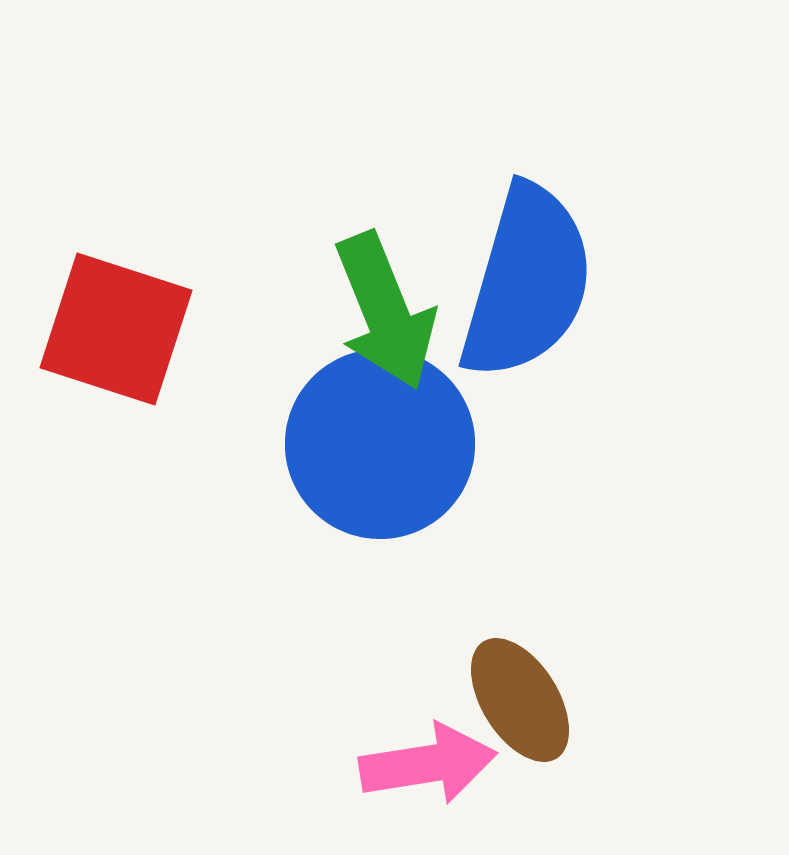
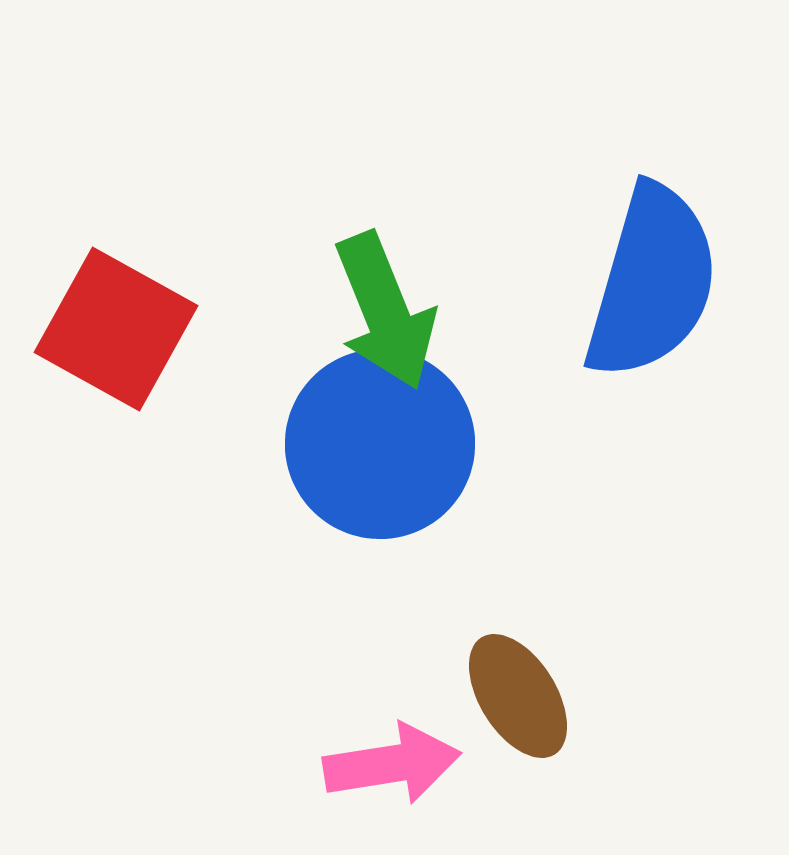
blue semicircle: moved 125 px right
red square: rotated 11 degrees clockwise
brown ellipse: moved 2 px left, 4 px up
pink arrow: moved 36 px left
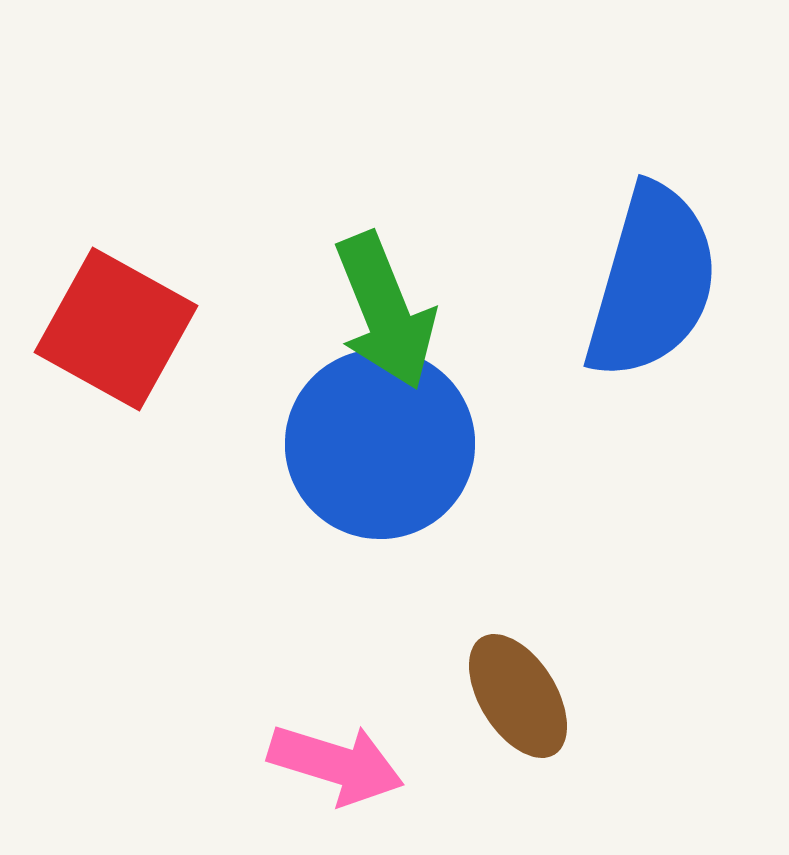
pink arrow: moved 56 px left; rotated 26 degrees clockwise
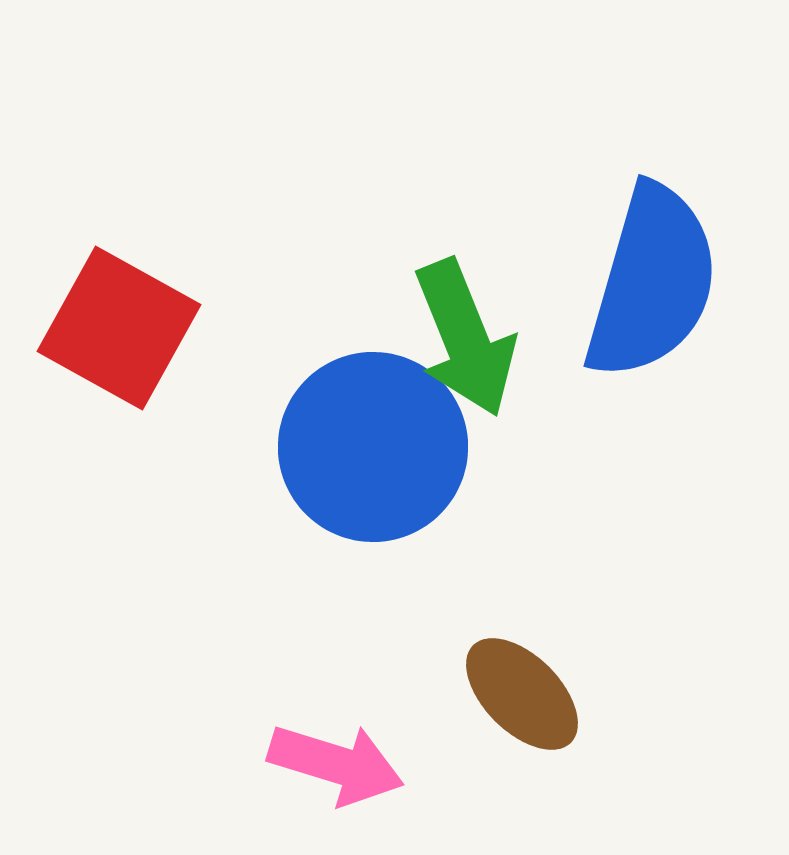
green arrow: moved 80 px right, 27 px down
red square: moved 3 px right, 1 px up
blue circle: moved 7 px left, 3 px down
brown ellipse: moved 4 px right, 2 px up; rotated 13 degrees counterclockwise
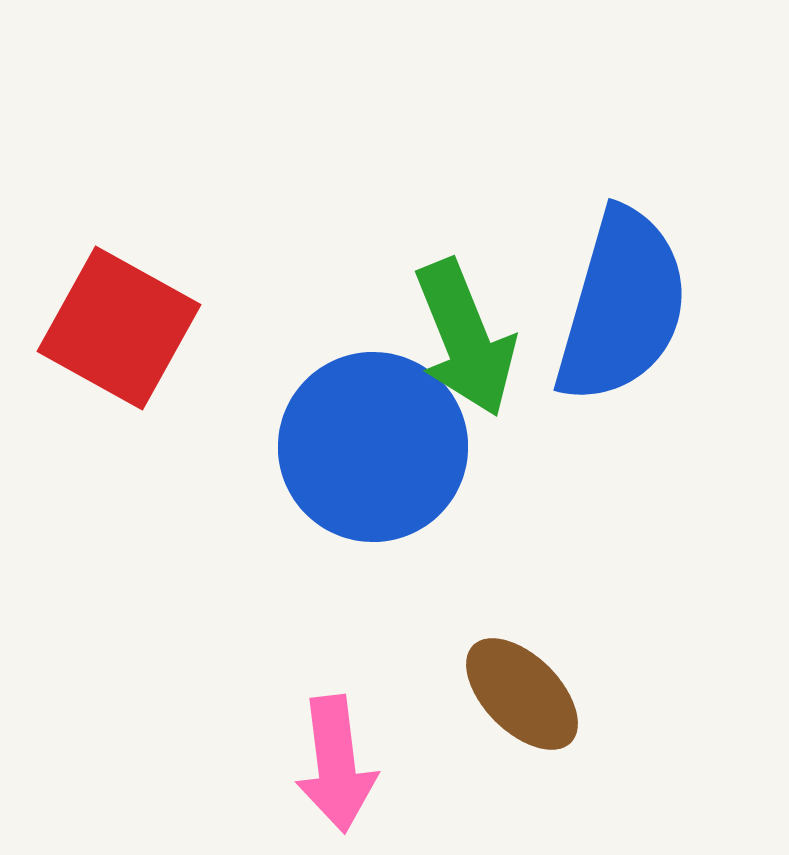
blue semicircle: moved 30 px left, 24 px down
pink arrow: rotated 66 degrees clockwise
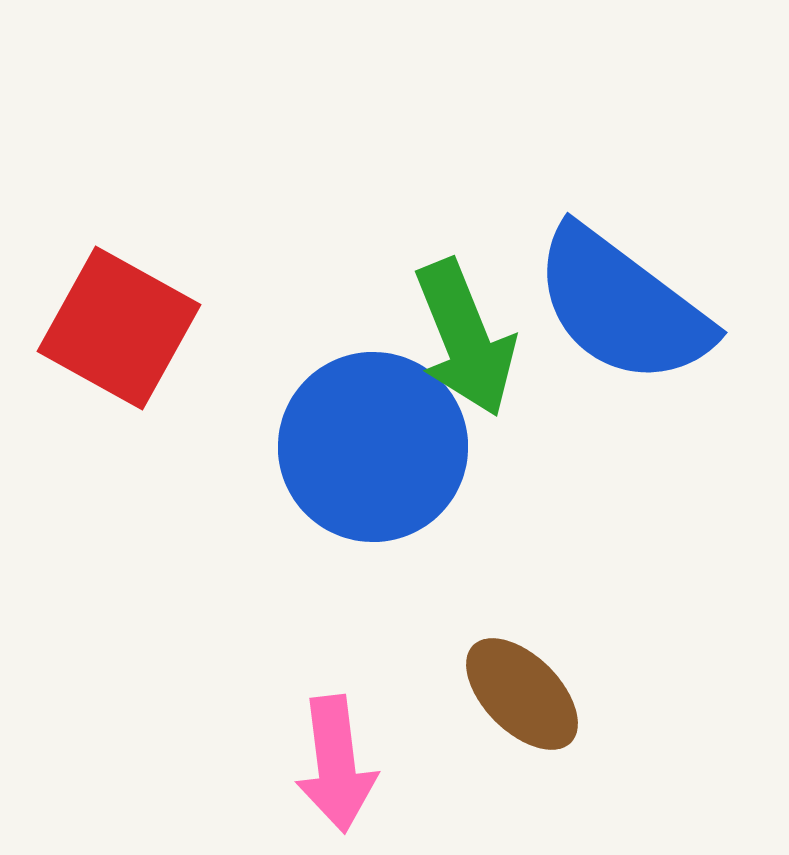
blue semicircle: rotated 111 degrees clockwise
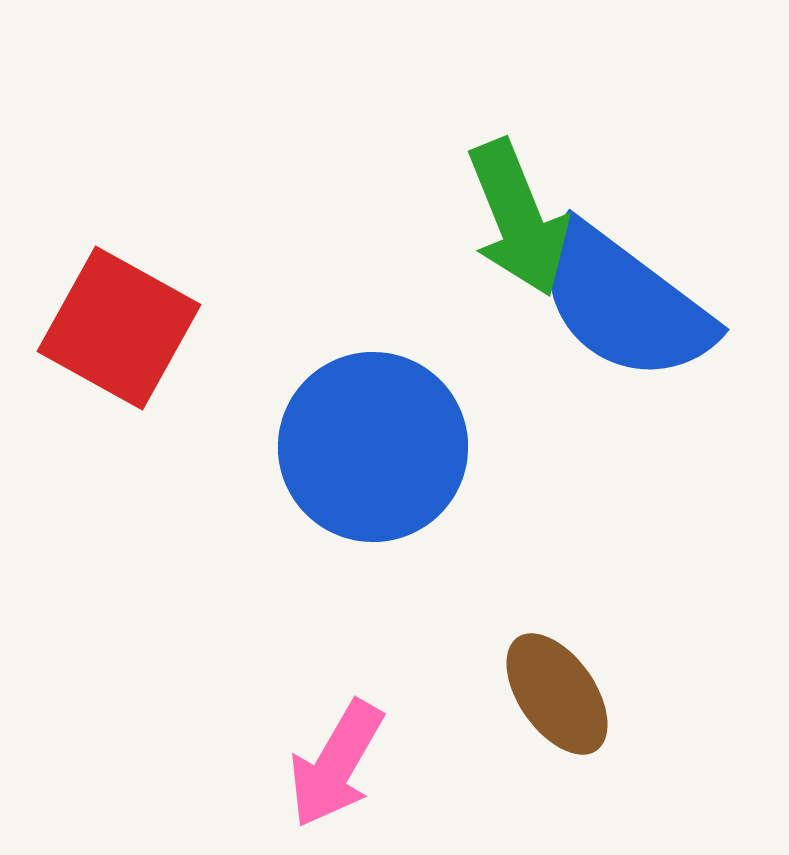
blue semicircle: moved 2 px right, 3 px up
green arrow: moved 53 px right, 120 px up
brown ellipse: moved 35 px right; rotated 10 degrees clockwise
pink arrow: rotated 37 degrees clockwise
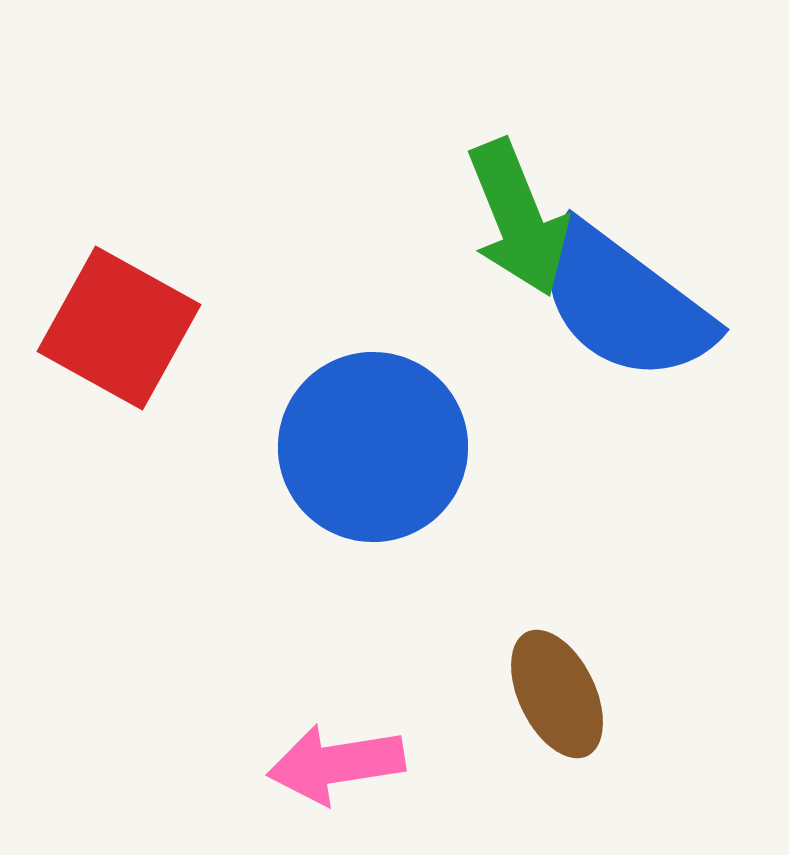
brown ellipse: rotated 9 degrees clockwise
pink arrow: rotated 51 degrees clockwise
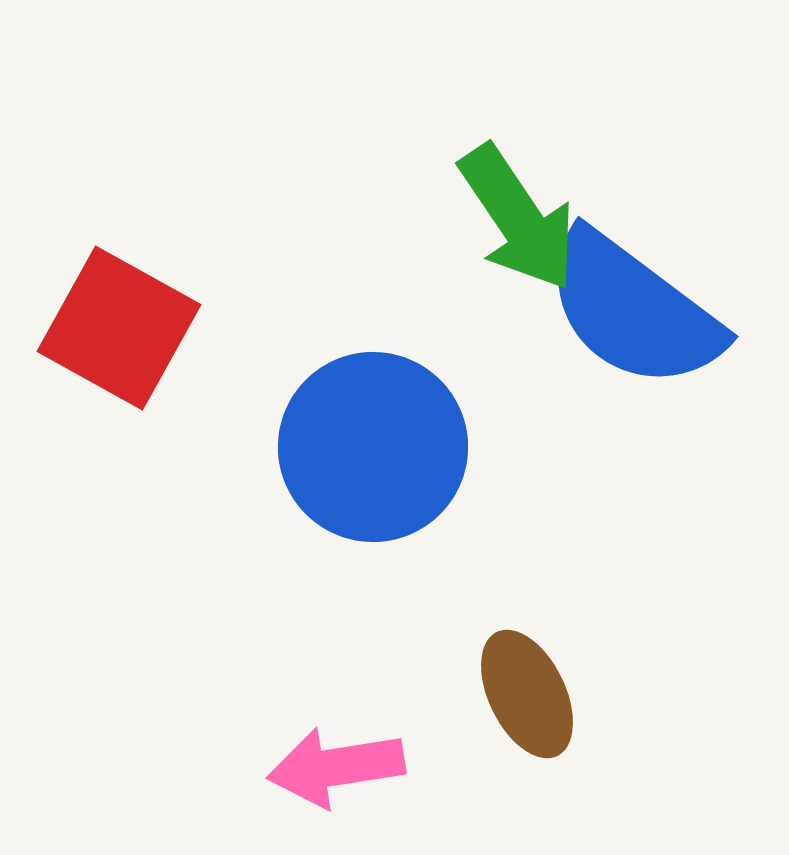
green arrow: rotated 12 degrees counterclockwise
blue semicircle: moved 9 px right, 7 px down
brown ellipse: moved 30 px left
pink arrow: moved 3 px down
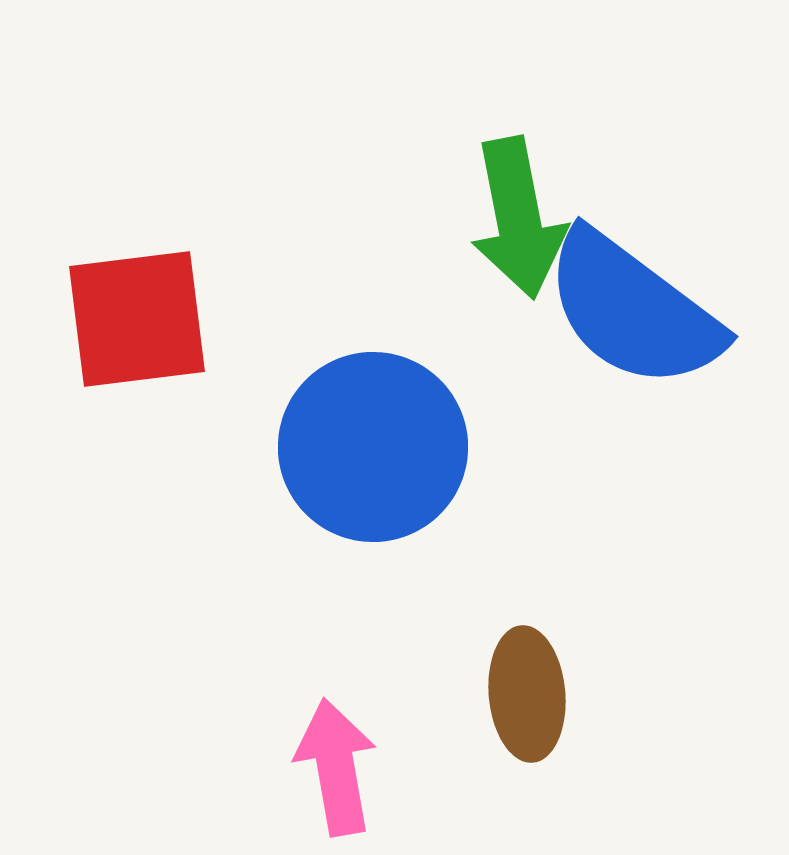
green arrow: rotated 23 degrees clockwise
red square: moved 18 px right, 9 px up; rotated 36 degrees counterclockwise
brown ellipse: rotated 21 degrees clockwise
pink arrow: rotated 89 degrees clockwise
